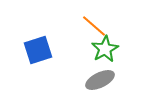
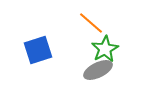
orange line: moved 3 px left, 3 px up
gray ellipse: moved 2 px left, 10 px up
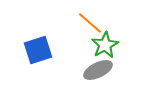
orange line: moved 1 px left
green star: moved 4 px up
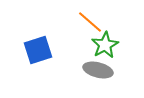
orange line: moved 1 px up
gray ellipse: rotated 40 degrees clockwise
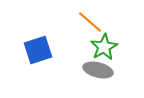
green star: moved 1 px left, 2 px down
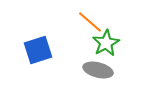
green star: moved 2 px right, 4 px up
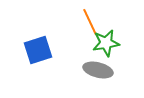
orange line: rotated 24 degrees clockwise
green star: rotated 20 degrees clockwise
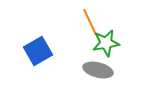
blue square: moved 1 px down; rotated 12 degrees counterclockwise
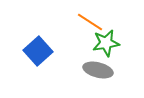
orange line: rotated 32 degrees counterclockwise
blue square: rotated 12 degrees counterclockwise
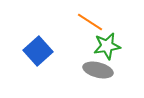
green star: moved 1 px right, 3 px down
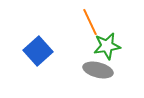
orange line: rotated 32 degrees clockwise
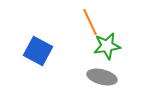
blue square: rotated 20 degrees counterclockwise
gray ellipse: moved 4 px right, 7 px down
